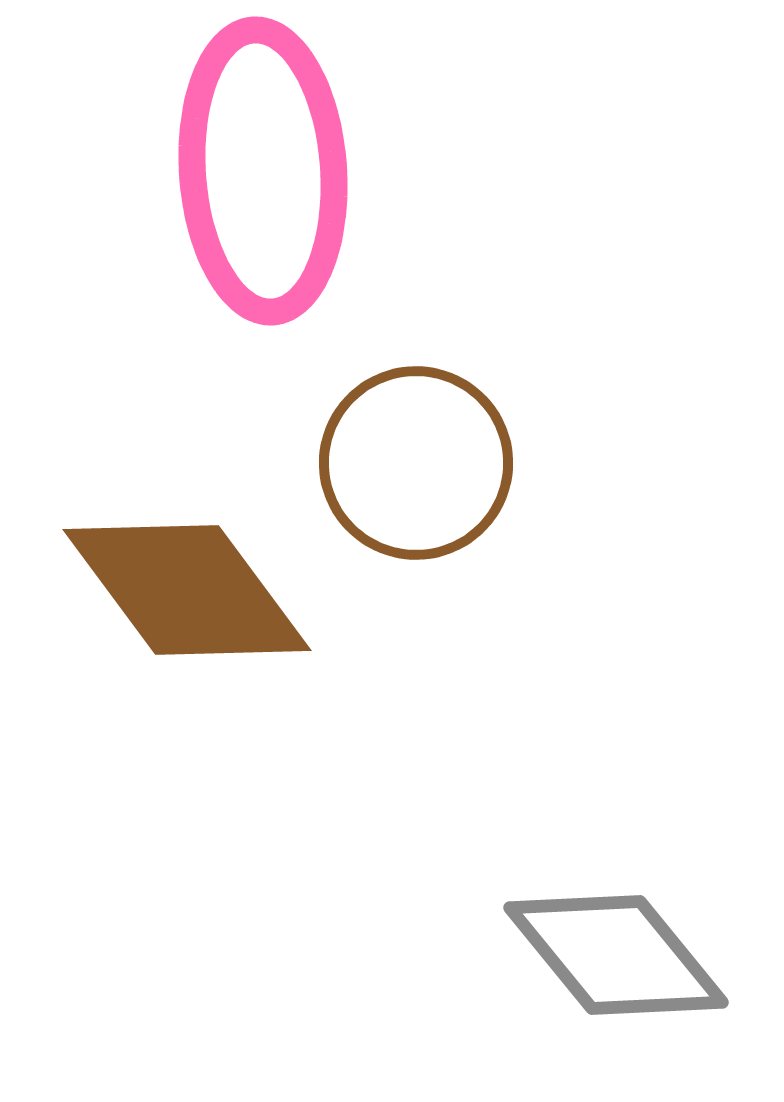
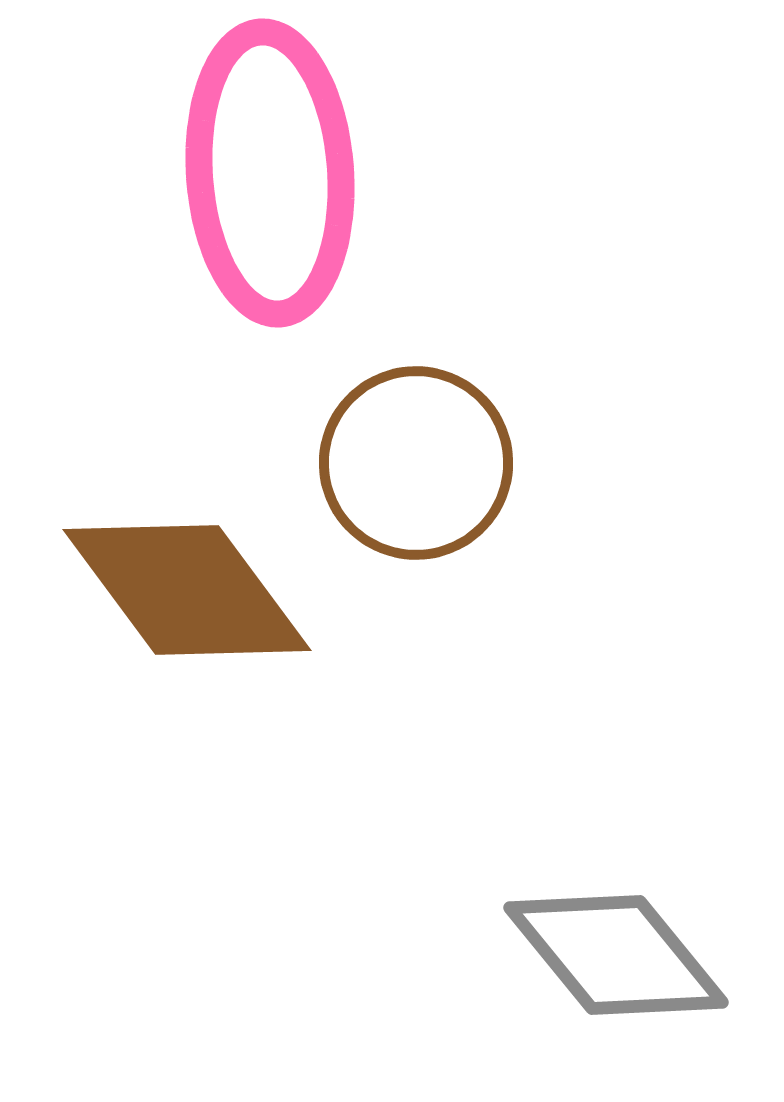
pink ellipse: moved 7 px right, 2 px down
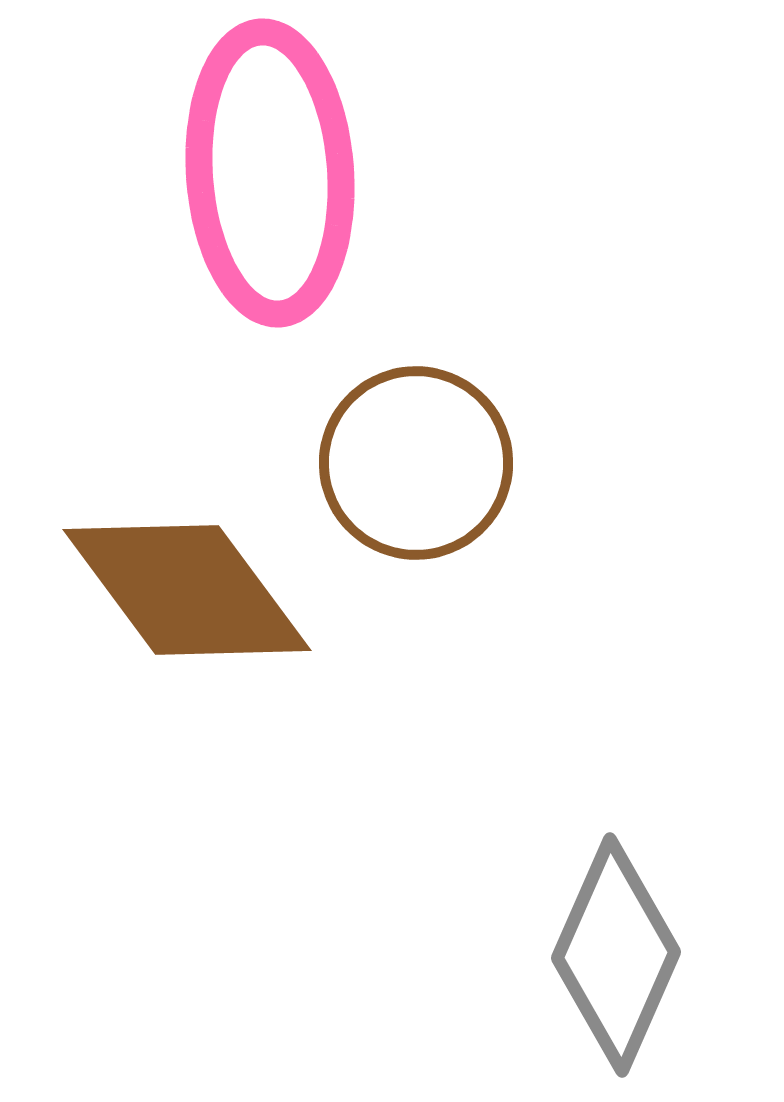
gray diamond: rotated 63 degrees clockwise
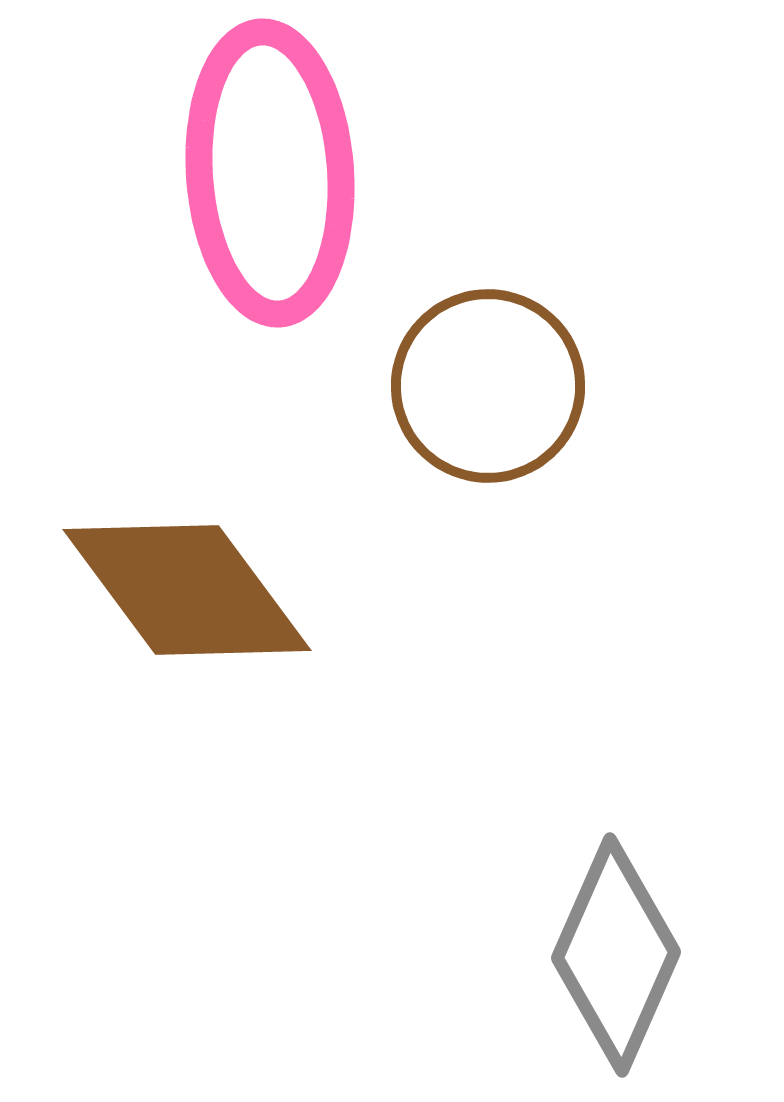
brown circle: moved 72 px right, 77 px up
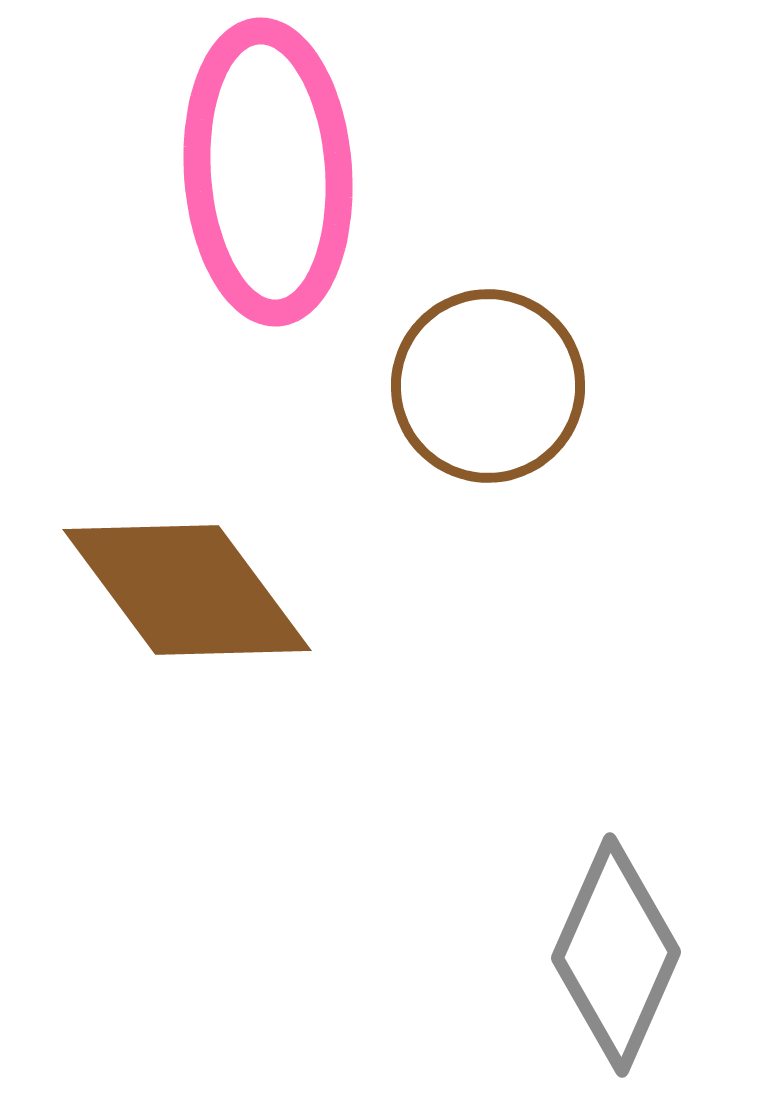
pink ellipse: moved 2 px left, 1 px up
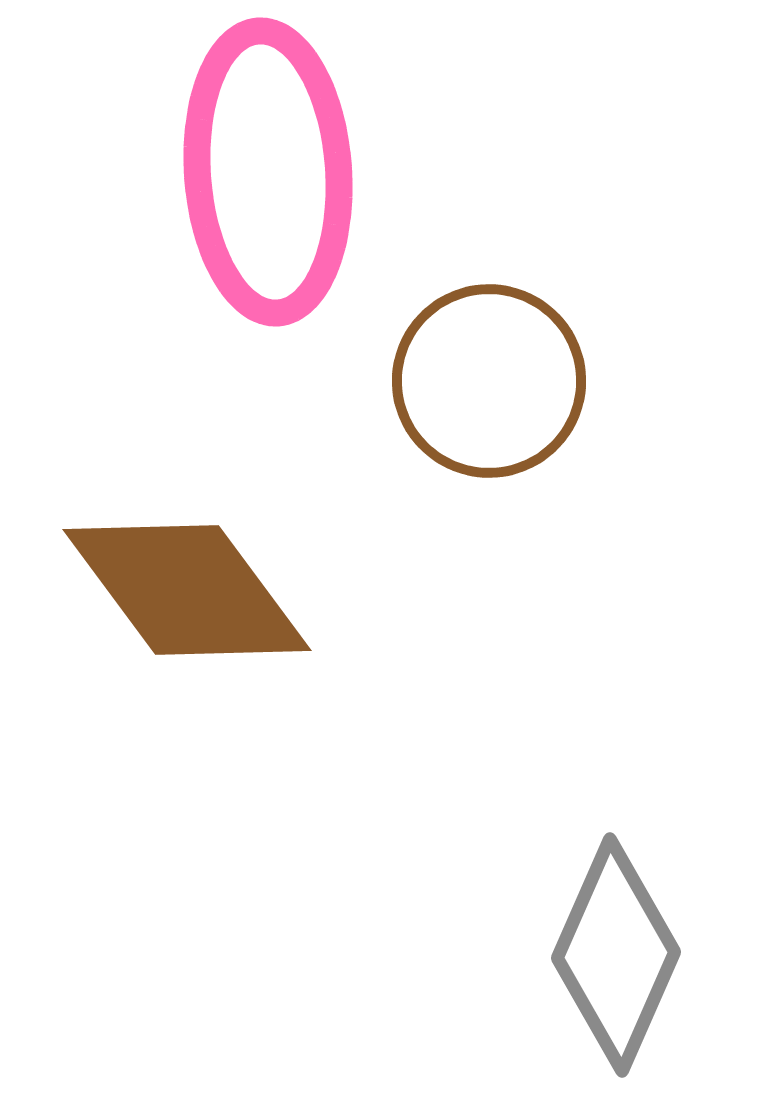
brown circle: moved 1 px right, 5 px up
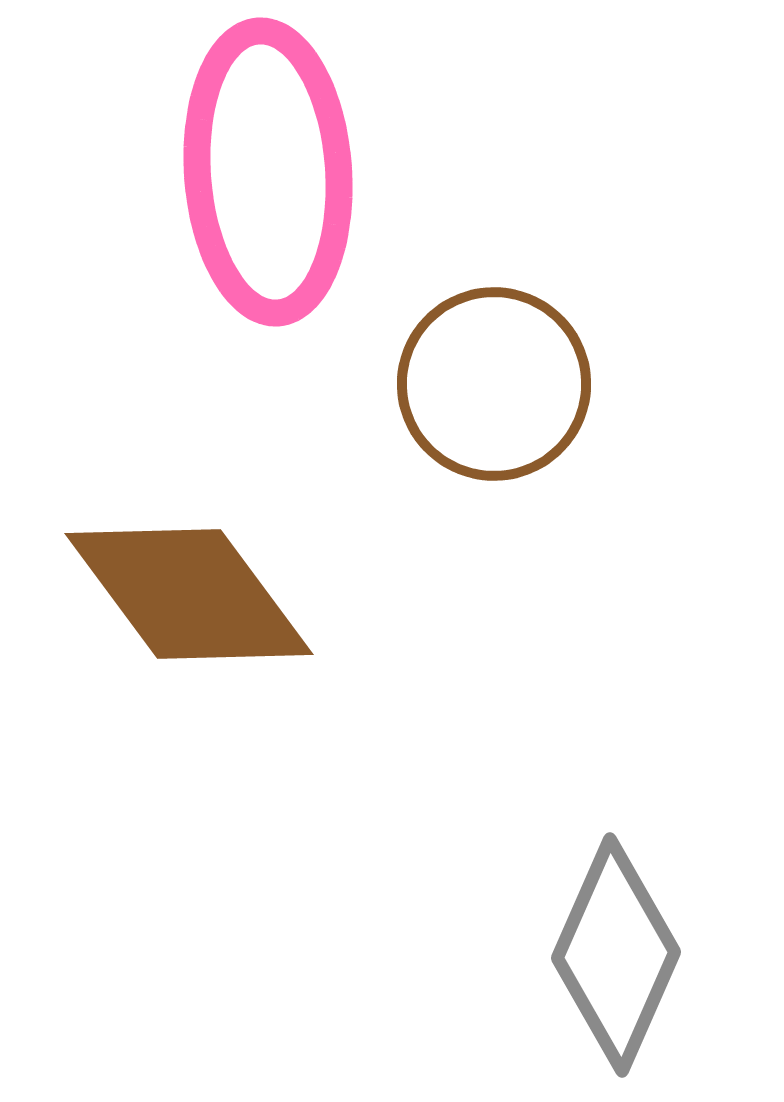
brown circle: moved 5 px right, 3 px down
brown diamond: moved 2 px right, 4 px down
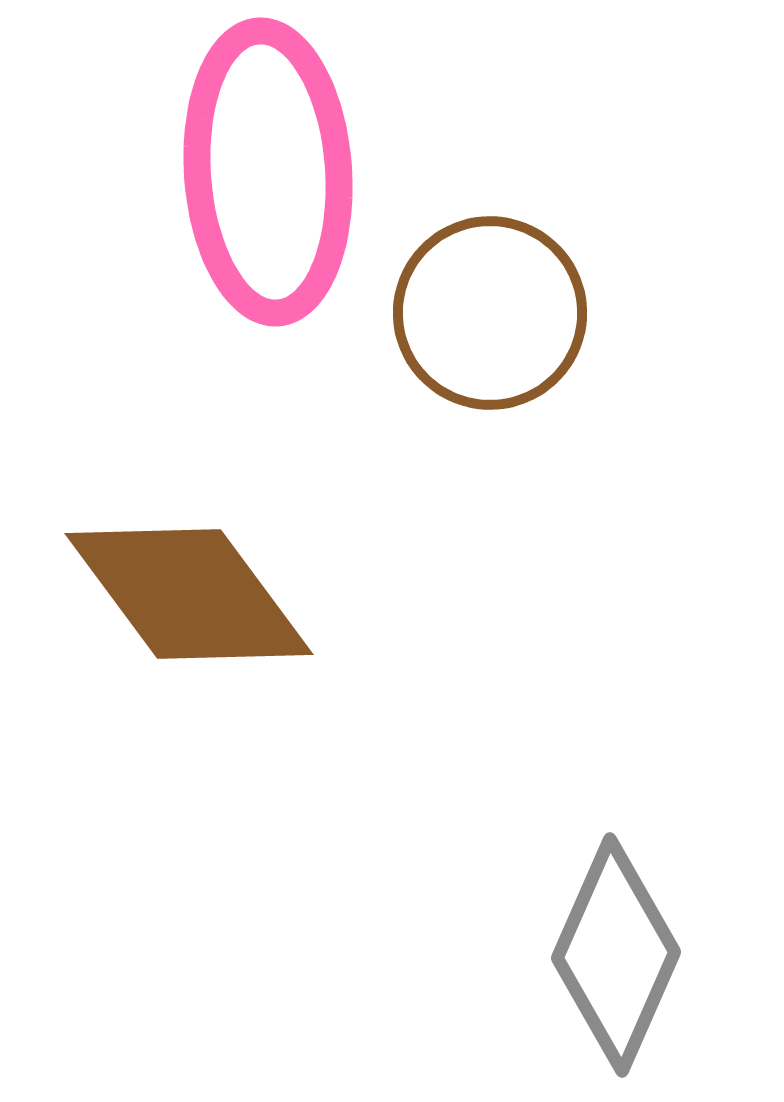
brown circle: moved 4 px left, 71 px up
